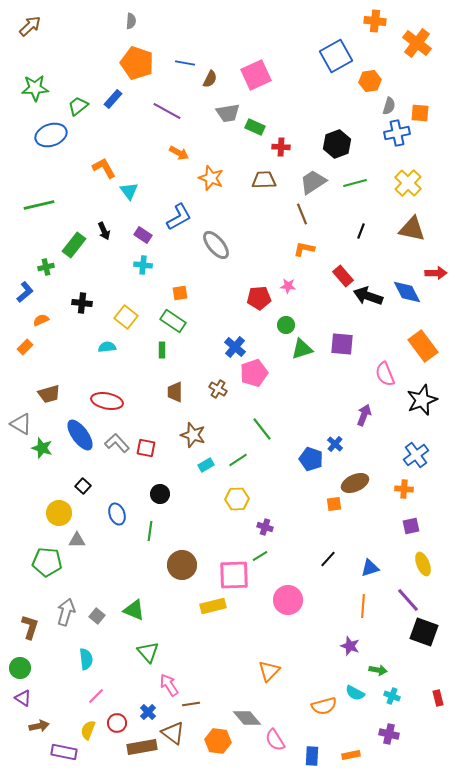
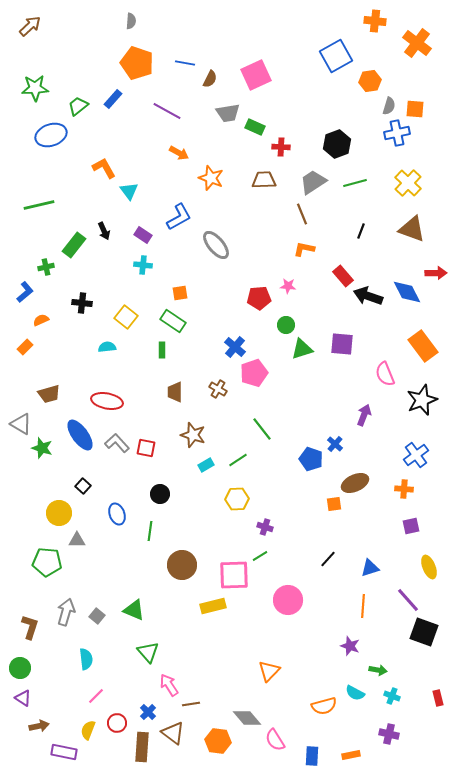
orange square at (420, 113): moved 5 px left, 4 px up
brown triangle at (412, 229): rotated 8 degrees clockwise
yellow ellipse at (423, 564): moved 6 px right, 3 px down
brown rectangle at (142, 747): rotated 76 degrees counterclockwise
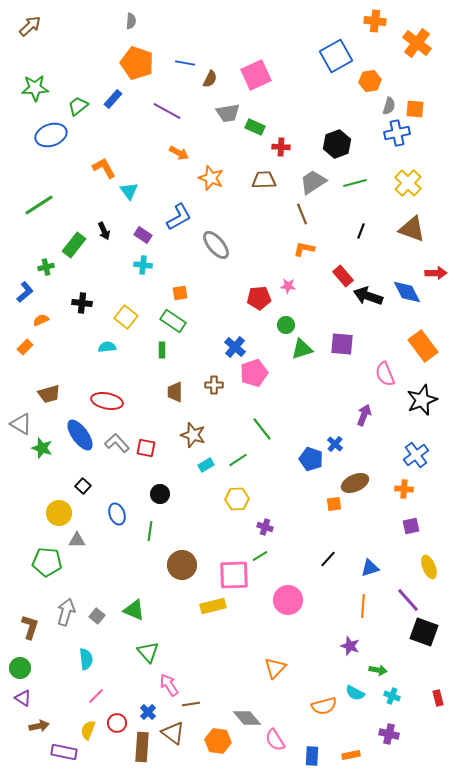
green line at (39, 205): rotated 20 degrees counterclockwise
brown cross at (218, 389): moved 4 px left, 4 px up; rotated 30 degrees counterclockwise
orange triangle at (269, 671): moved 6 px right, 3 px up
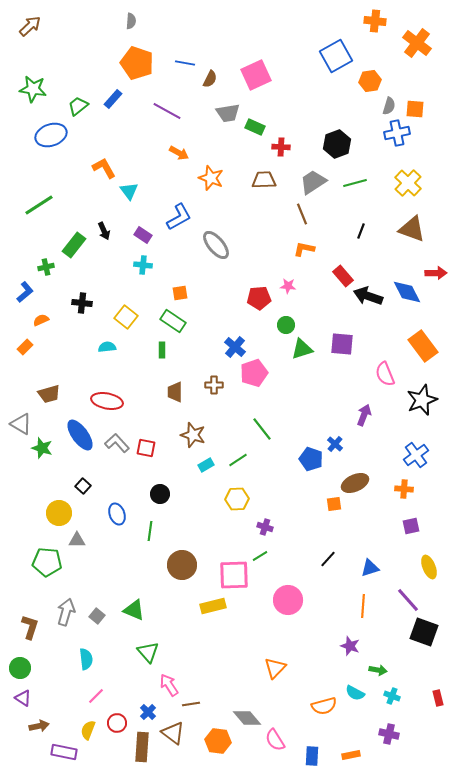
green star at (35, 88): moved 2 px left, 1 px down; rotated 12 degrees clockwise
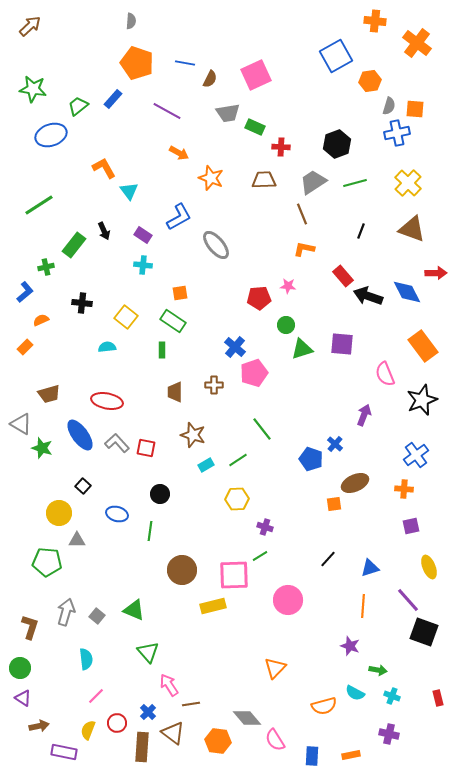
blue ellipse at (117, 514): rotated 55 degrees counterclockwise
brown circle at (182, 565): moved 5 px down
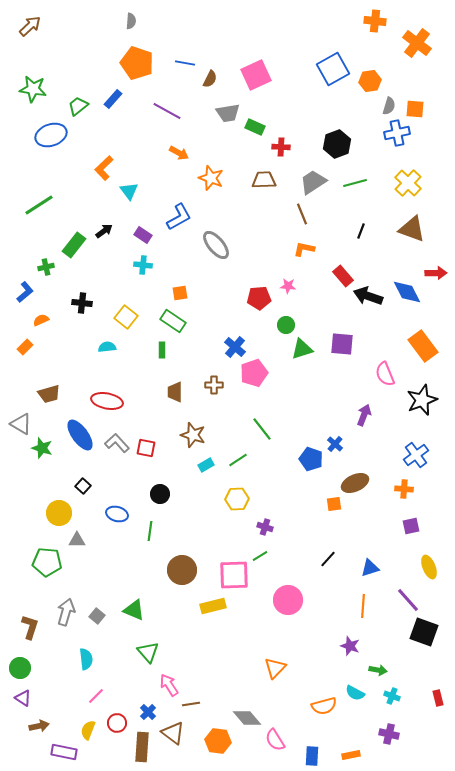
blue square at (336, 56): moved 3 px left, 13 px down
orange L-shape at (104, 168): rotated 105 degrees counterclockwise
black arrow at (104, 231): rotated 102 degrees counterclockwise
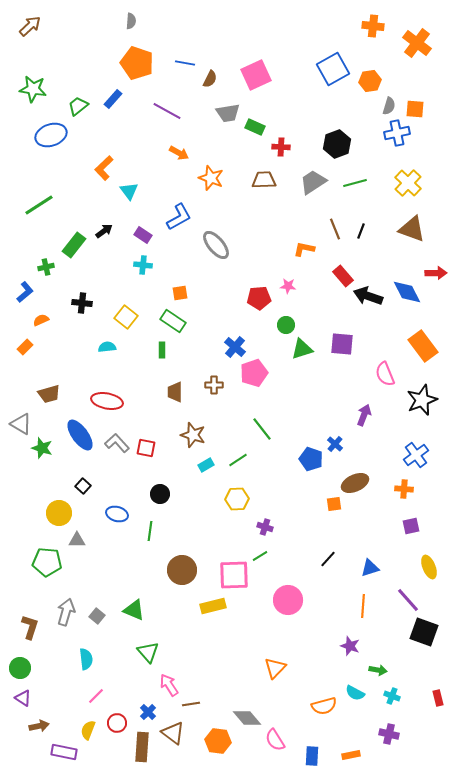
orange cross at (375, 21): moved 2 px left, 5 px down
brown line at (302, 214): moved 33 px right, 15 px down
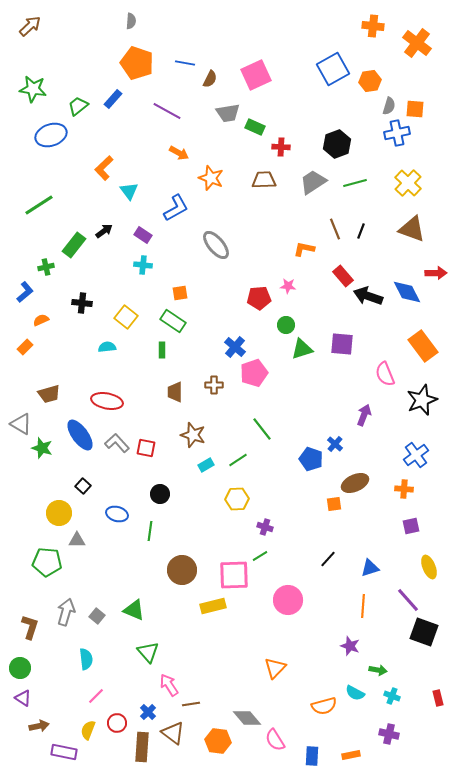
blue L-shape at (179, 217): moved 3 px left, 9 px up
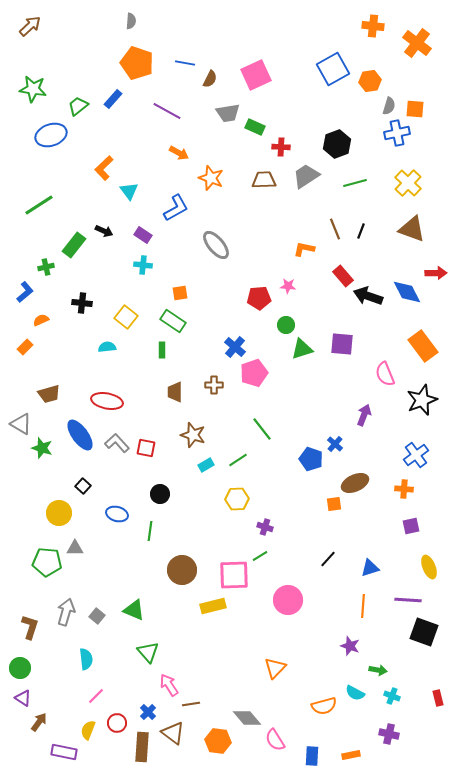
gray trapezoid at (313, 182): moved 7 px left, 6 px up
black arrow at (104, 231): rotated 60 degrees clockwise
gray triangle at (77, 540): moved 2 px left, 8 px down
purple line at (408, 600): rotated 44 degrees counterclockwise
brown arrow at (39, 726): moved 4 px up; rotated 42 degrees counterclockwise
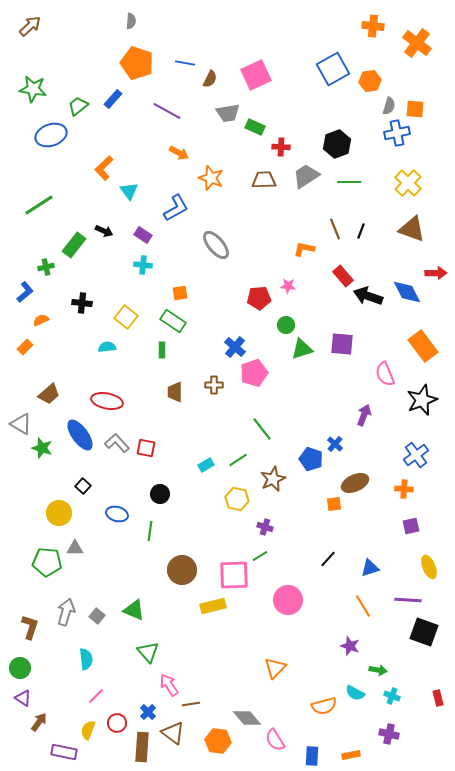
green line at (355, 183): moved 6 px left, 1 px up; rotated 15 degrees clockwise
brown trapezoid at (49, 394): rotated 25 degrees counterclockwise
brown star at (193, 435): moved 80 px right, 44 px down; rotated 30 degrees clockwise
yellow hexagon at (237, 499): rotated 15 degrees clockwise
orange line at (363, 606): rotated 35 degrees counterclockwise
